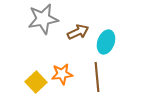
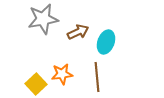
yellow square: moved 2 px down
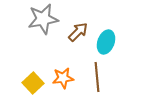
brown arrow: rotated 20 degrees counterclockwise
orange star: moved 1 px right, 4 px down
yellow square: moved 3 px left, 1 px up
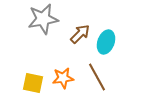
brown arrow: moved 2 px right, 2 px down
brown line: rotated 24 degrees counterclockwise
yellow square: rotated 35 degrees counterclockwise
